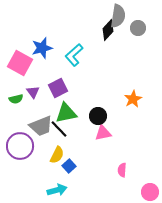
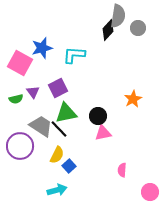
cyan L-shape: rotated 45 degrees clockwise
gray trapezoid: rotated 125 degrees counterclockwise
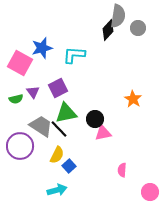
orange star: rotated 12 degrees counterclockwise
black circle: moved 3 px left, 3 px down
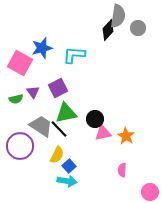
orange star: moved 7 px left, 37 px down
cyan arrow: moved 10 px right, 9 px up; rotated 24 degrees clockwise
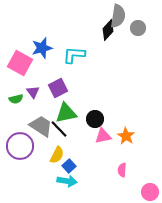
pink triangle: moved 3 px down
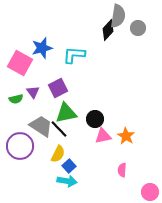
yellow semicircle: moved 1 px right, 1 px up
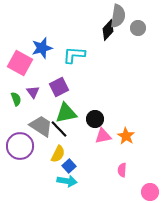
purple square: moved 1 px right, 1 px up
green semicircle: rotated 96 degrees counterclockwise
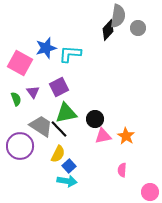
blue star: moved 4 px right
cyan L-shape: moved 4 px left, 1 px up
